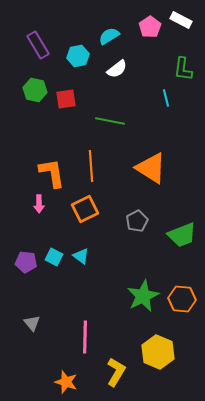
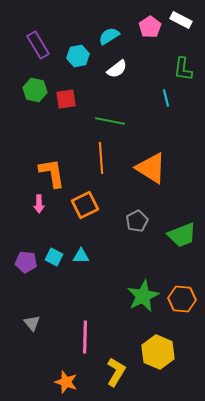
orange line: moved 10 px right, 8 px up
orange square: moved 4 px up
cyan triangle: rotated 36 degrees counterclockwise
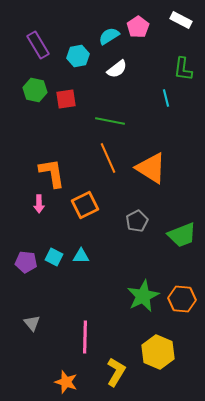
pink pentagon: moved 12 px left
orange line: moved 7 px right; rotated 20 degrees counterclockwise
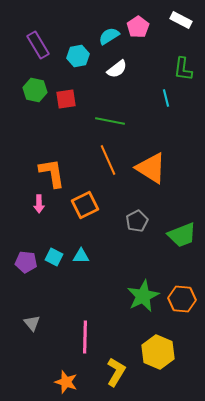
orange line: moved 2 px down
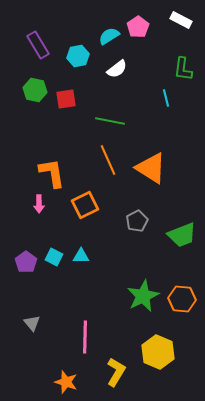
purple pentagon: rotated 30 degrees clockwise
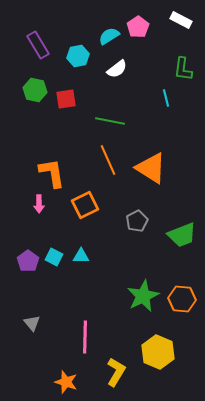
purple pentagon: moved 2 px right, 1 px up
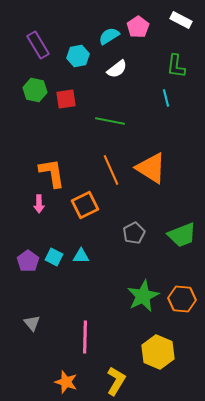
green L-shape: moved 7 px left, 3 px up
orange line: moved 3 px right, 10 px down
gray pentagon: moved 3 px left, 12 px down
yellow L-shape: moved 9 px down
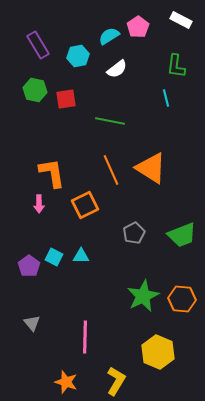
purple pentagon: moved 1 px right, 5 px down
